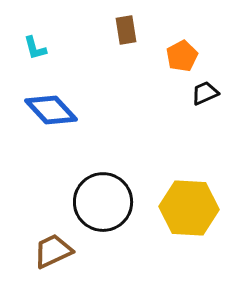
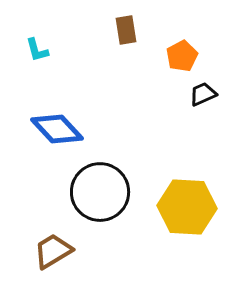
cyan L-shape: moved 2 px right, 2 px down
black trapezoid: moved 2 px left, 1 px down
blue diamond: moved 6 px right, 19 px down
black circle: moved 3 px left, 10 px up
yellow hexagon: moved 2 px left, 1 px up
brown trapezoid: rotated 6 degrees counterclockwise
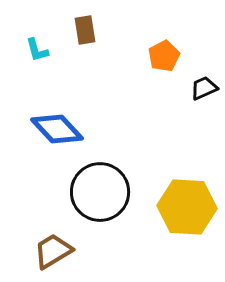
brown rectangle: moved 41 px left
orange pentagon: moved 18 px left
black trapezoid: moved 1 px right, 6 px up
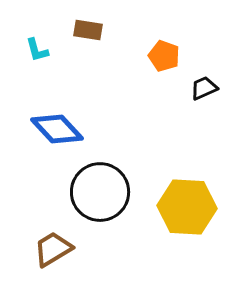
brown rectangle: moved 3 px right; rotated 72 degrees counterclockwise
orange pentagon: rotated 24 degrees counterclockwise
brown trapezoid: moved 2 px up
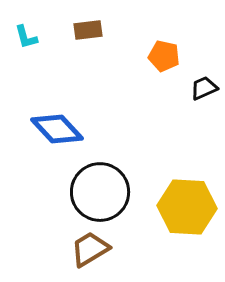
brown rectangle: rotated 16 degrees counterclockwise
cyan L-shape: moved 11 px left, 13 px up
orange pentagon: rotated 8 degrees counterclockwise
brown trapezoid: moved 37 px right
